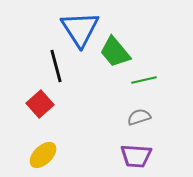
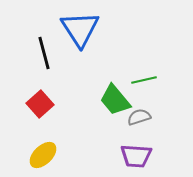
green trapezoid: moved 48 px down
black line: moved 12 px left, 13 px up
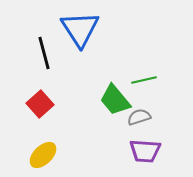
purple trapezoid: moved 9 px right, 5 px up
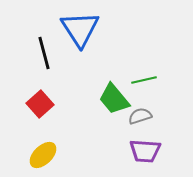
green trapezoid: moved 1 px left, 1 px up
gray semicircle: moved 1 px right, 1 px up
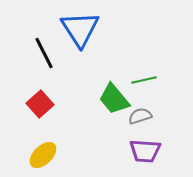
black line: rotated 12 degrees counterclockwise
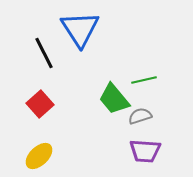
yellow ellipse: moved 4 px left, 1 px down
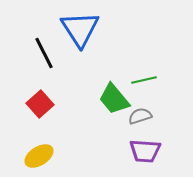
yellow ellipse: rotated 12 degrees clockwise
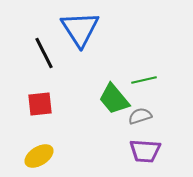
red square: rotated 36 degrees clockwise
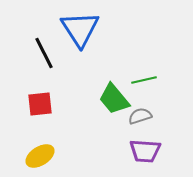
yellow ellipse: moved 1 px right
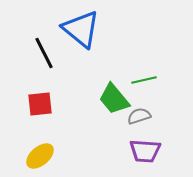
blue triangle: moved 1 px right; rotated 18 degrees counterclockwise
gray semicircle: moved 1 px left
yellow ellipse: rotated 8 degrees counterclockwise
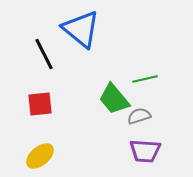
black line: moved 1 px down
green line: moved 1 px right, 1 px up
